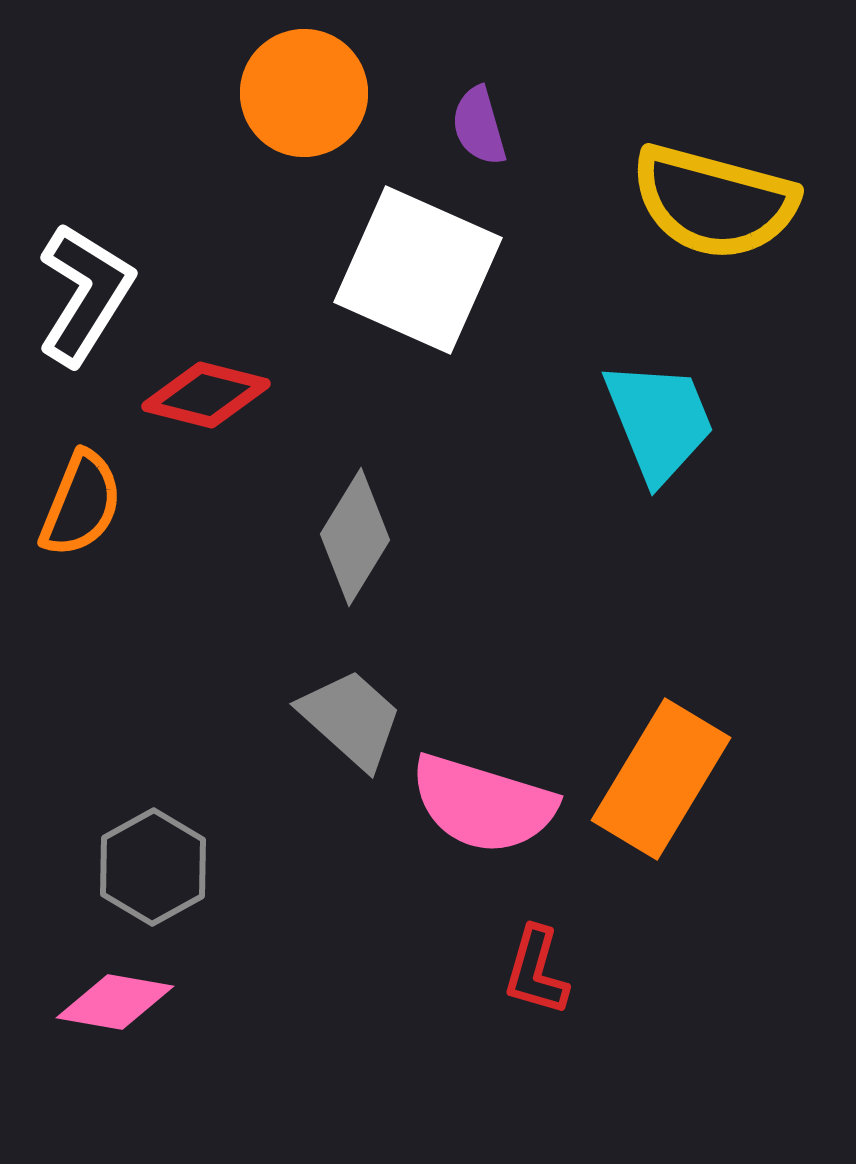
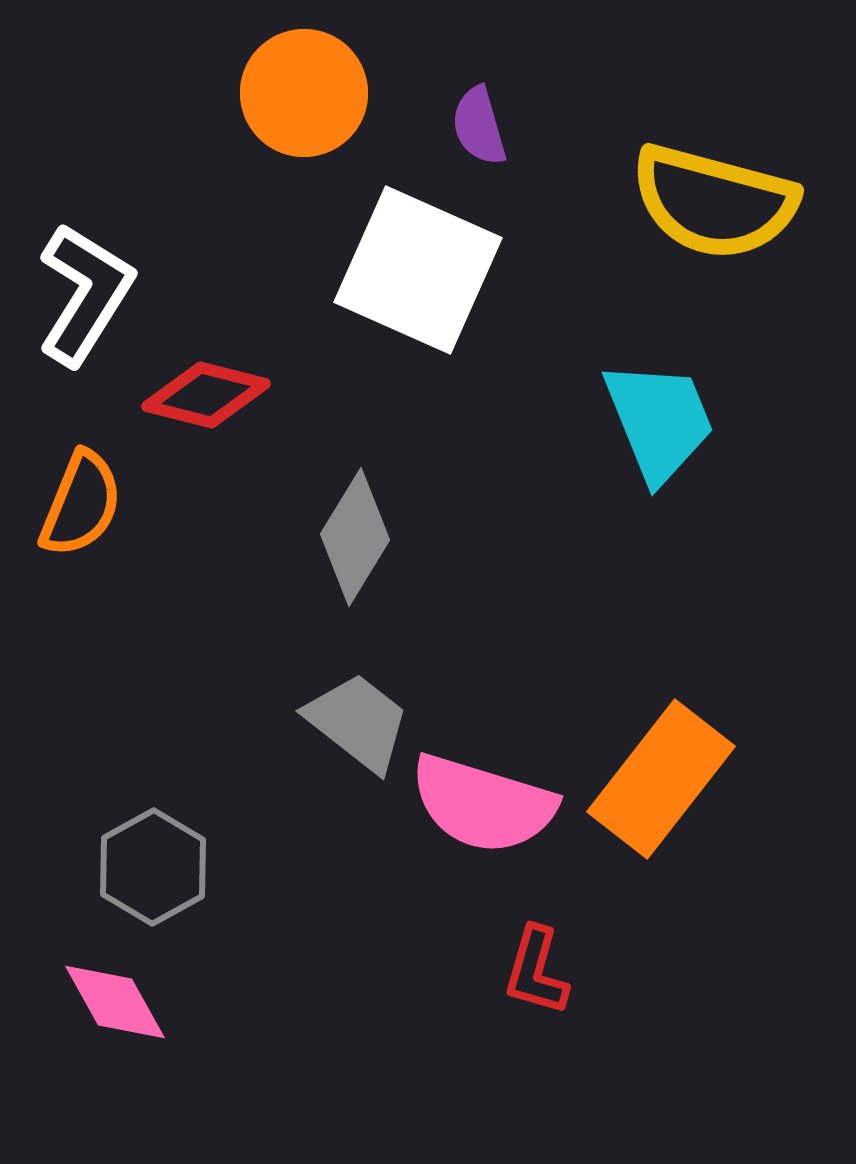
gray trapezoid: moved 7 px right, 3 px down; rotated 4 degrees counterclockwise
orange rectangle: rotated 7 degrees clockwise
pink diamond: rotated 51 degrees clockwise
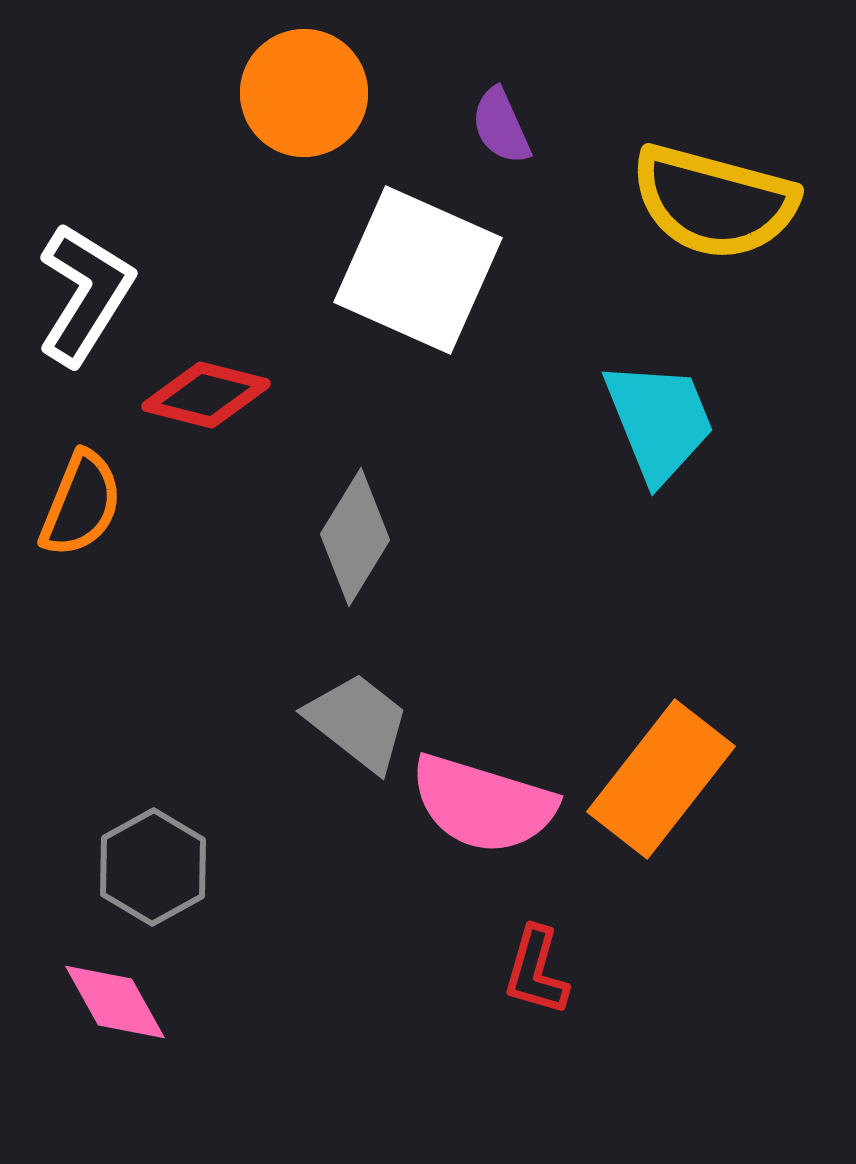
purple semicircle: moved 22 px right; rotated 8 degrees counterclockwise
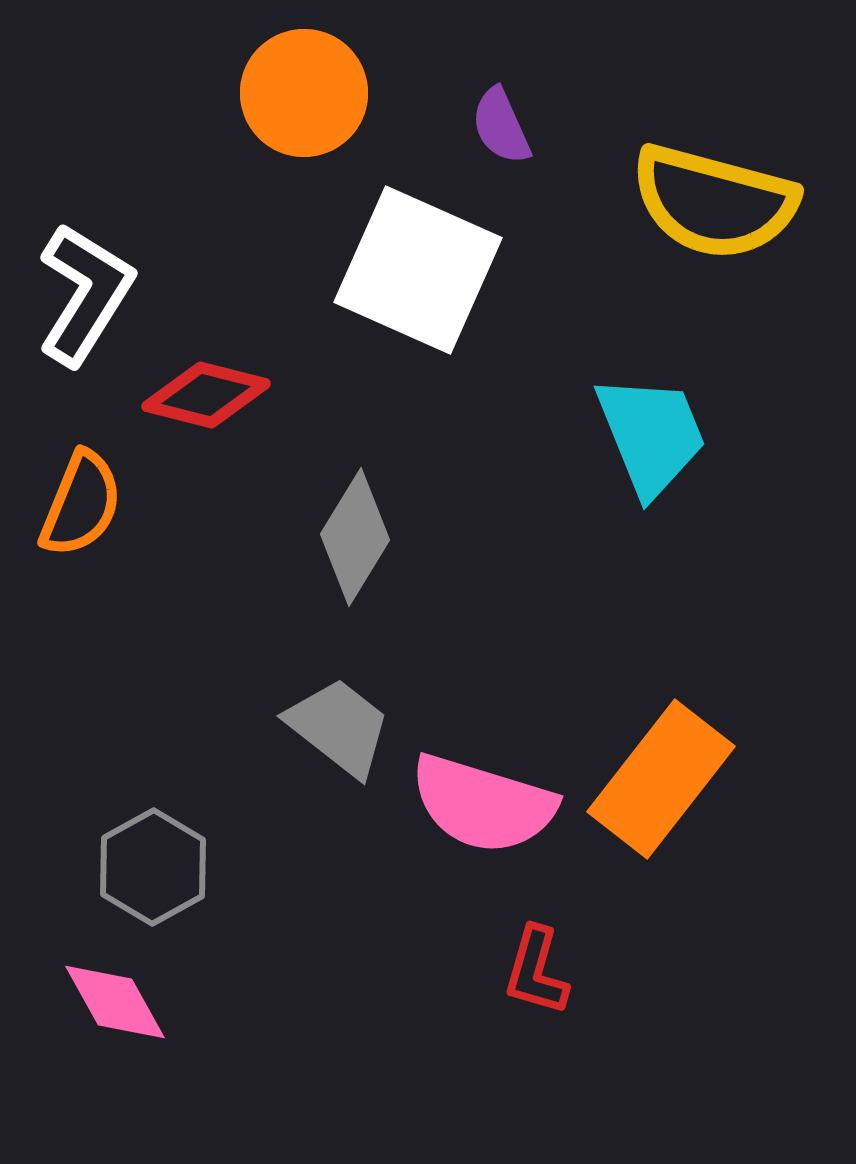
cyan trapezoid: moved 8 px left, 14 px down
gray trapezoid: moved 19 px left, 5 px down
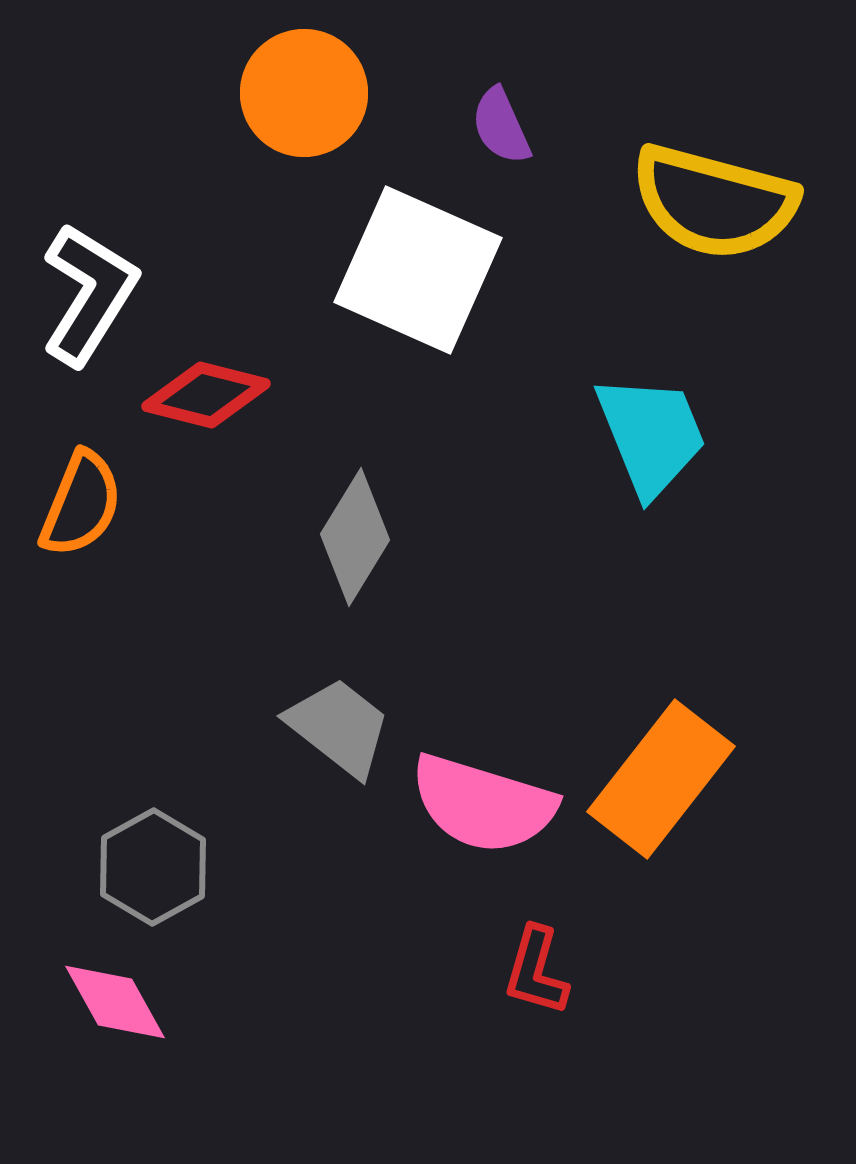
white L-shape: moved 4 px right
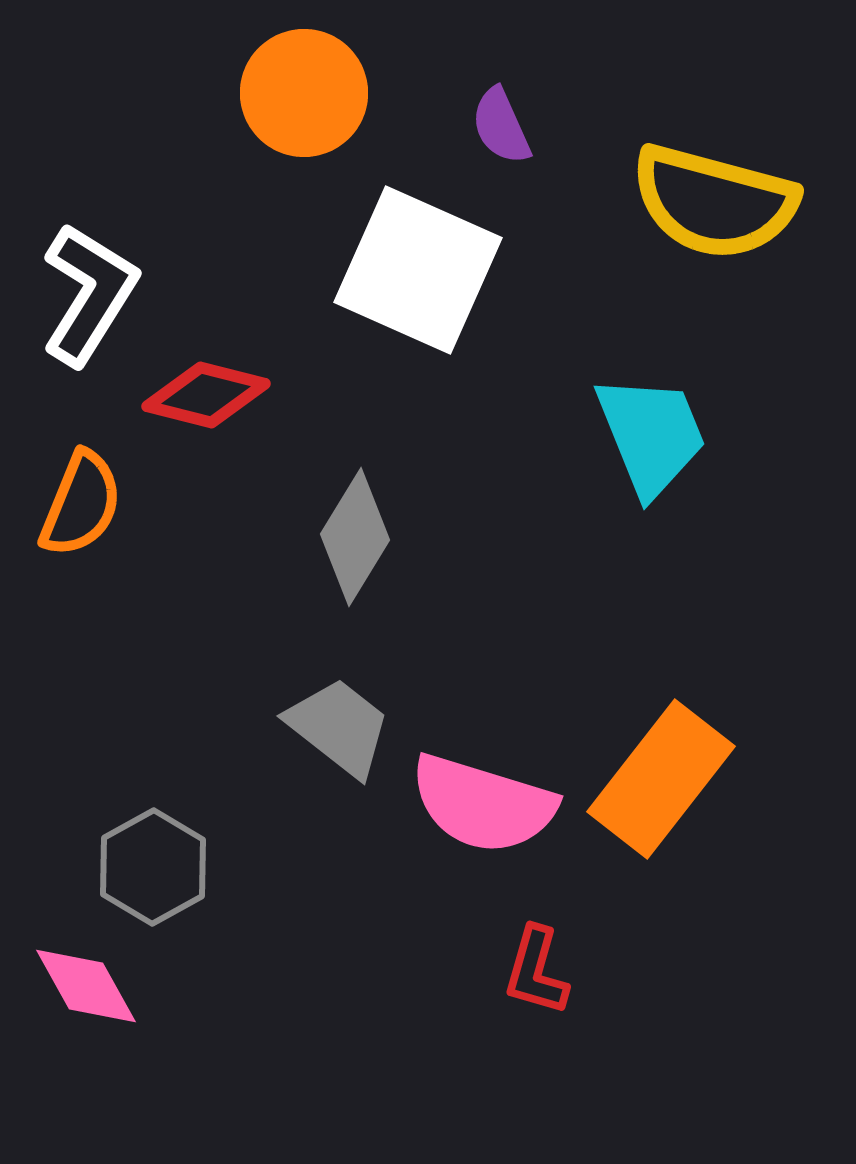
pink diamond: moved 29 px left, 16 px up
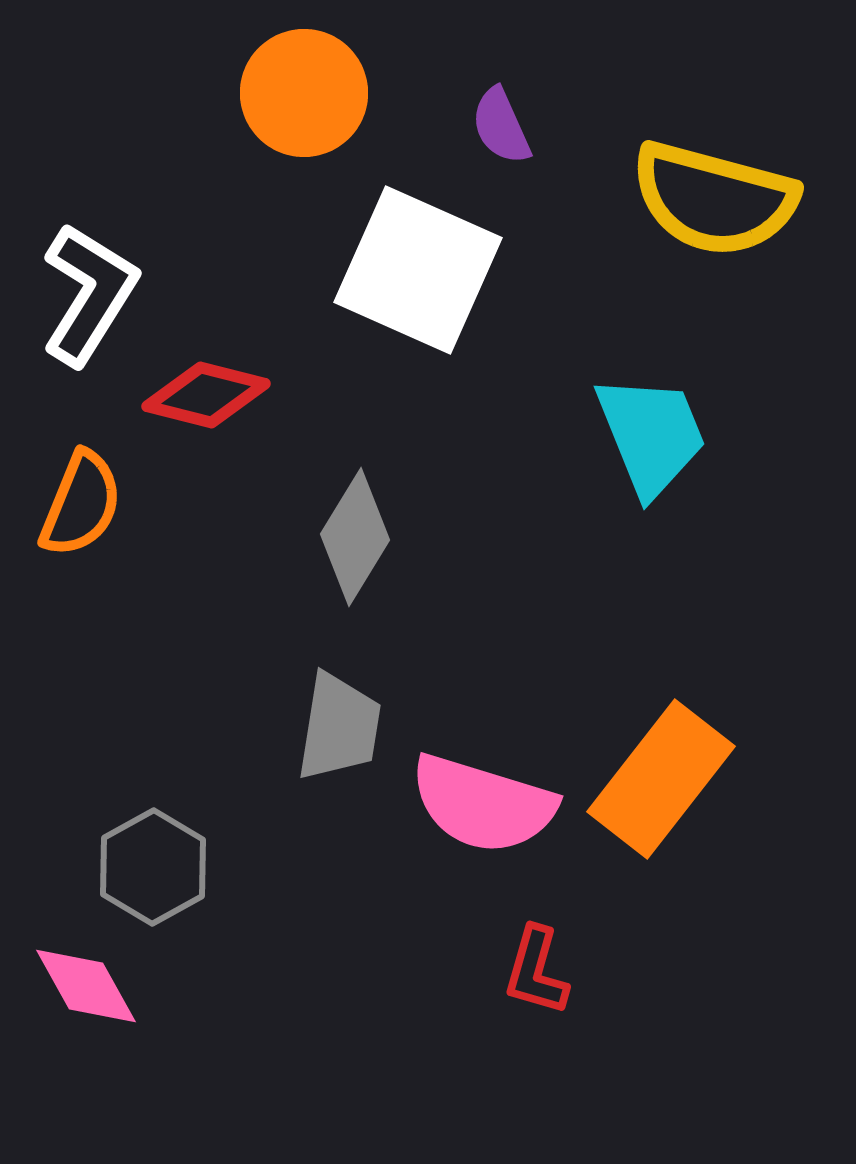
yellow semicircle: moved 3 px up
gray trapezoid: rotated 61 degrees clockwise
